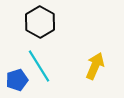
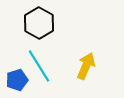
black hexagon: moved 1 px left, 1 px down
yellow arrow: moved 9 px left
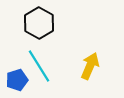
yellow arrow: moved 4 px right
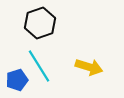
black hexagon: moved 1 px right; rotated 12 degrees clockwise
yellow arrow: moved 1 px left, 1 px down; rotated 84 degrees clockwise
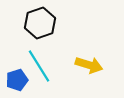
yellow arrow: moved 2 px up
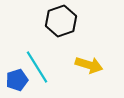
black hexagon: moved 21 px right, 2 px up
cyan line: moved 2 px left, 1 px down
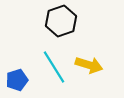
cyan line: moved 17 px right
